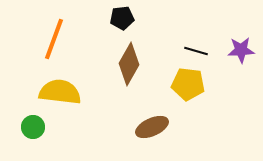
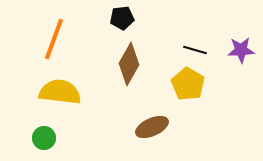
black line: moved 1 px left, 1 px up
yellow pentagon: rotated 24 degrees clockwise
green circle: moved 11 px right, 11 px down
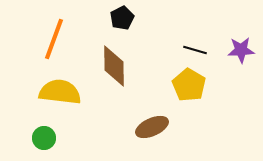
black pentagon: rotated 20 degrees counterclockwise
brown diamond: moved 15 px left, 2 px down; rotated 30 degrees counterclockwise
yellow pentagon: moved 1 px right, 1 px down
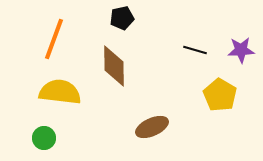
black pentagon: rotated 15 degrees clockwise
yellow pentagon: moved 31 px right, 10 px down
